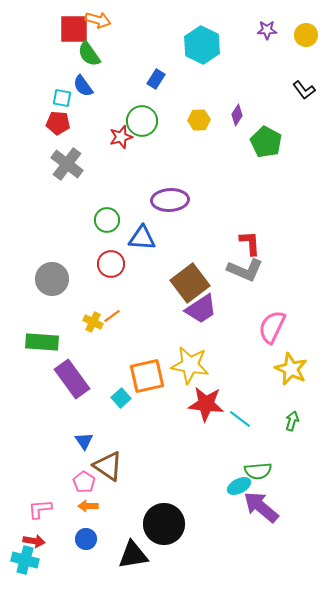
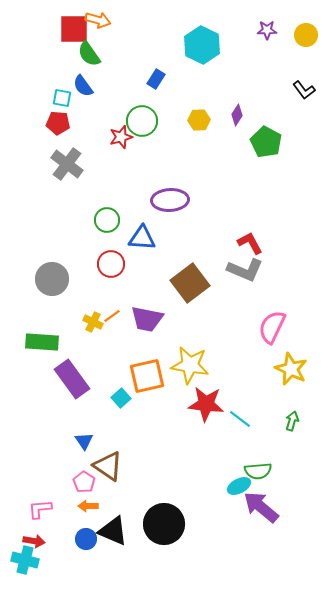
red L-shape at (250, 243): rotated 24 degrees counterclockwise
purple trapezoid at (201, 309): moved 54 px left, 10 px down; rotated 44 degrees clockwise
black triangle at (133, 555): moved 20 px left, 24 px up; rotated 32 degrees clockwise
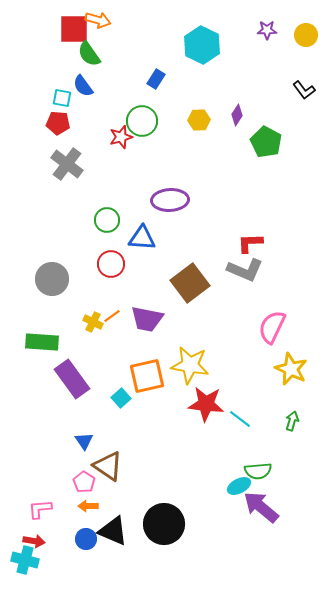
red L-shape at (250, 243): rotated 64 degrees counterclockwise
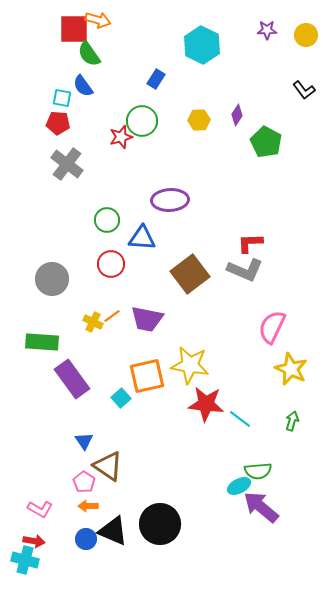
brown square at (190, 283): moved 9 px up
pink L-shape at (40, 509): rotated 145 degrees counterclockwise
black circle at (164, 524): moved 4 px left
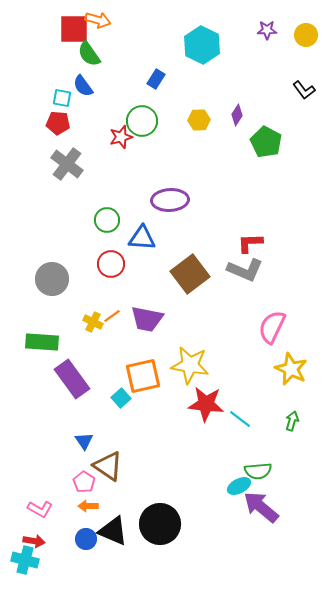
orange square at (147, 376): moved 4 px left
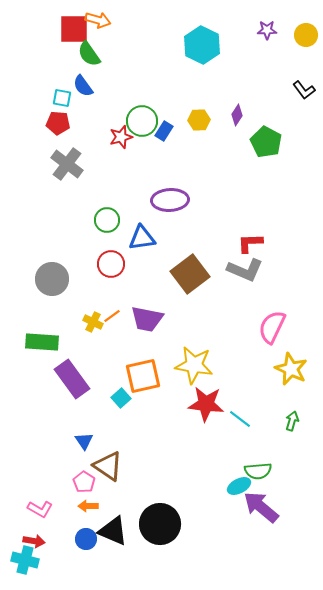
blue rectangle at (156, 79): moved 8 px right, 52 px down
blue triangle at (142, 238): rotated 12 degrees counterclockwise
yellow star at (190, 365): moved 4 px right
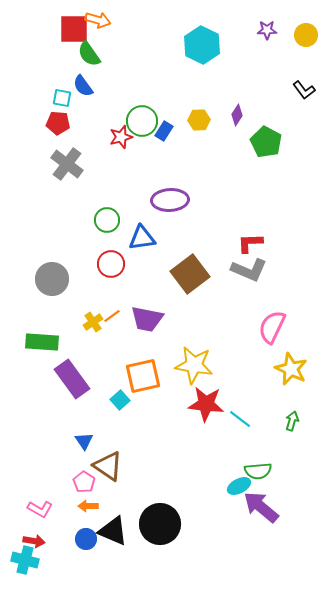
gray L-shape at (245, 270): moved 4 px right
yellow cross at (93, 322): rotated 30 degrees clockwise
cyan square at (121, 398): moved 1 px left, 2 px down
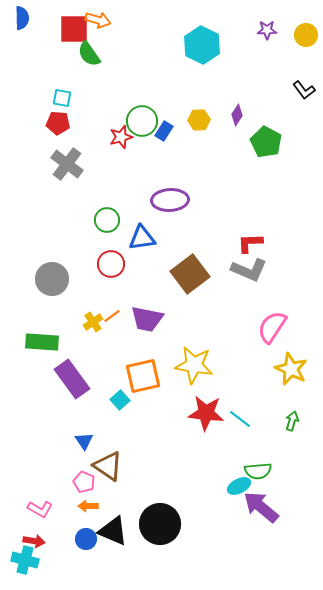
blue semicircle at (83, 86): moved 61 px left, 68 px up; rotated 145 degrees counterclockwise
pink semicircle at (272, 327): rotated 8 degrees clockwise
red star at (206, 404): moved 9 px down
pink pentagon at (84, 482): rotated 10 degrees counterclockwise
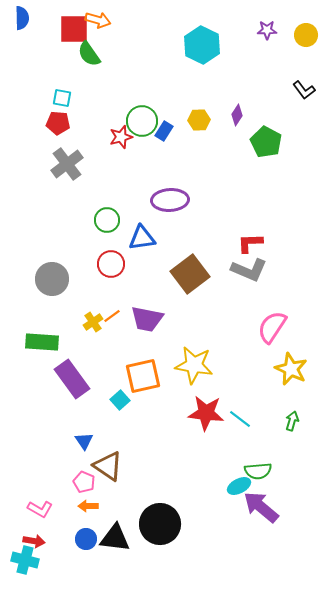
gray cross at (67, 164): rotated 16 degrees clockwise
black triangle at (113, 531): moved 2 px right, 7 px down; rotated 16 degrees counterclockwise
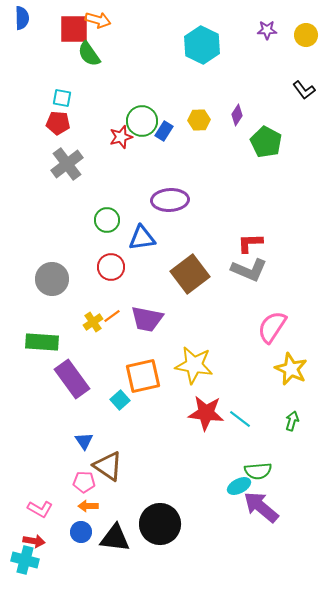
red circle at (111, 264): moved 3 px down
pink pentagon at (84, 482): rotated 20 degrees counterclockwise
blue circle at (86, 539): moved 5 px left, 7 px up
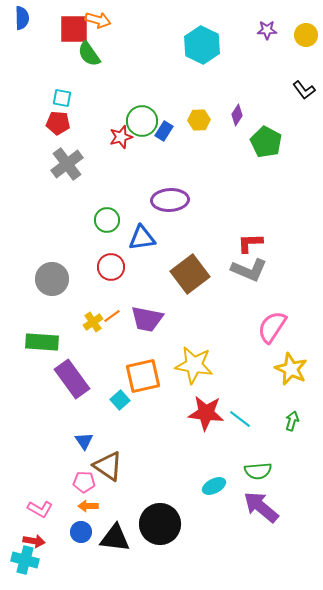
cyan ellipse at (239, 486): moved 25 px left
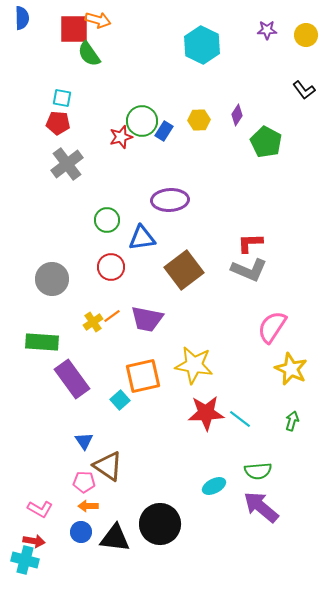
brown square at (190, 274): moved 6 px left, 4 px up
red star at (206, 413): rotated 9 degrees counterclockwise
